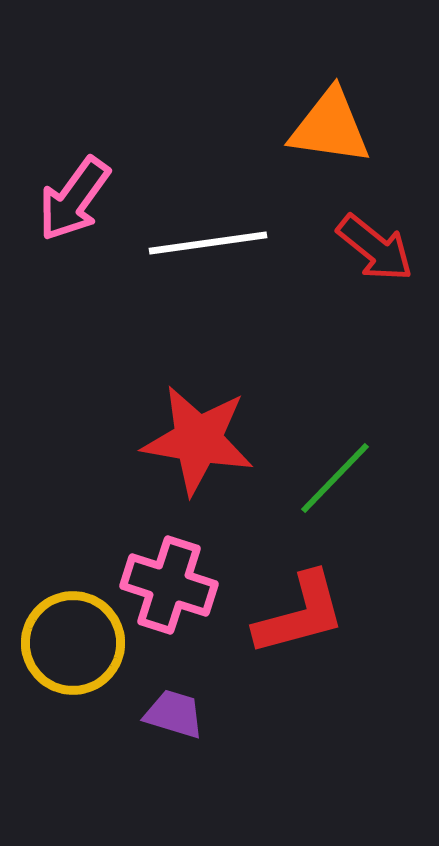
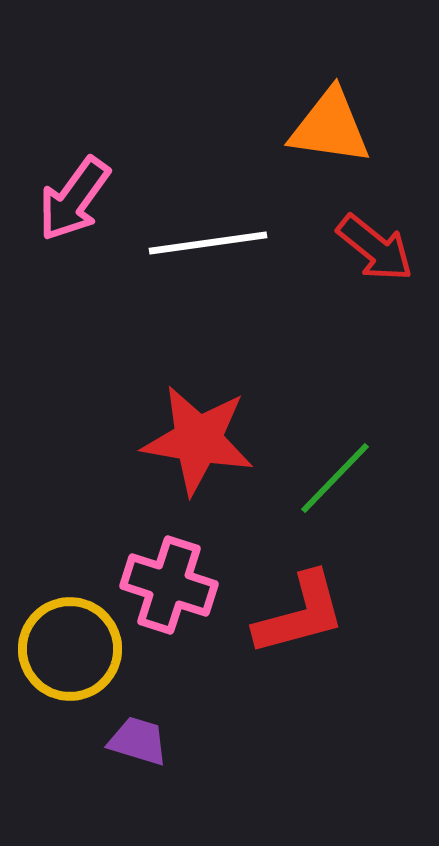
yellow circle: moved 3 px left, 6 px down
purple trapezoid: moved 36 px left, 27 px down
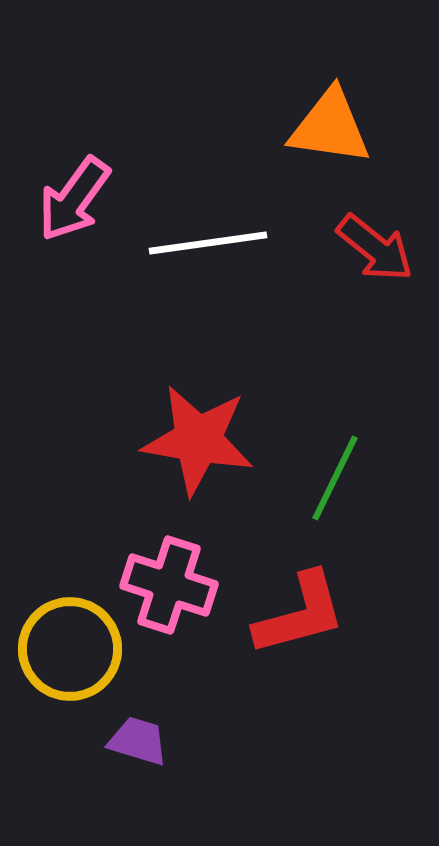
green line: rotated 18 degrees counterclockwise
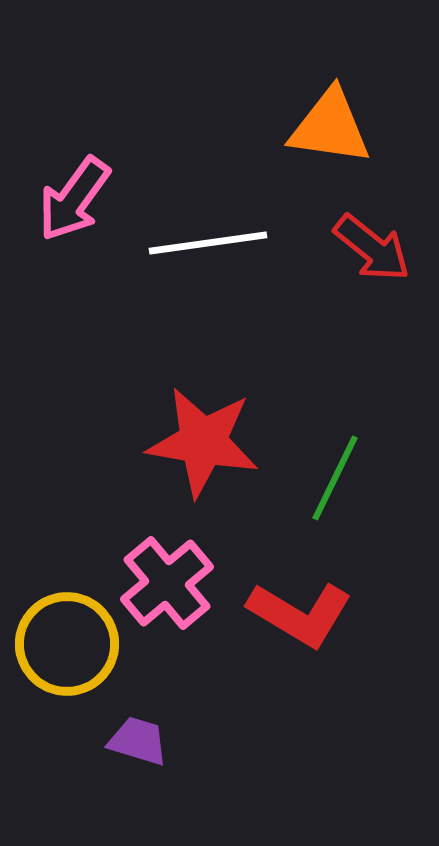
red arrow: moved 3 px left
red star: moved 5 px right, 2 px down
pink cross: moved 2 px left, 2 px up; rotated 32 degrees clockwise
red L-shape: rotated 46 degrees clockwise
yellow circle: moved 3 px left, 5 px up
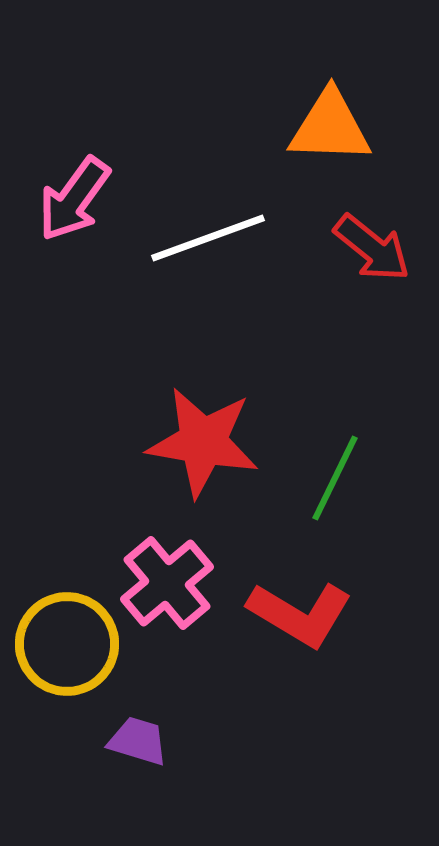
orange triangle: rotated 6 degrees counterclockwise
white line: moved 5 px up; rotated 12 degrees counterclockwise
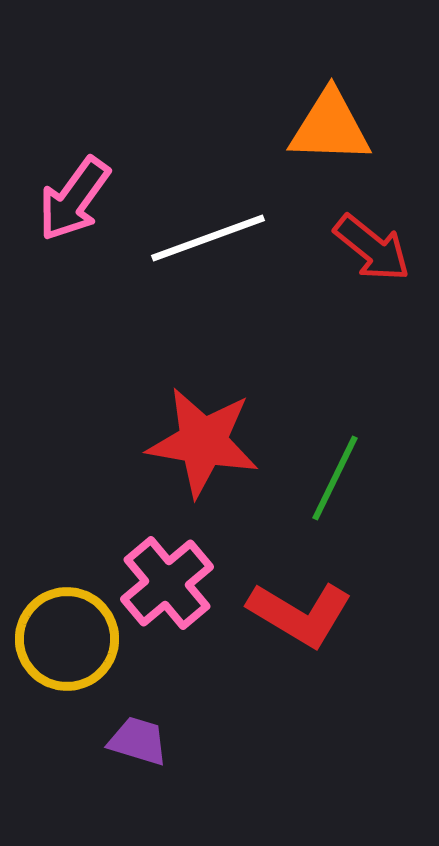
yellow circle: moved 5 px up
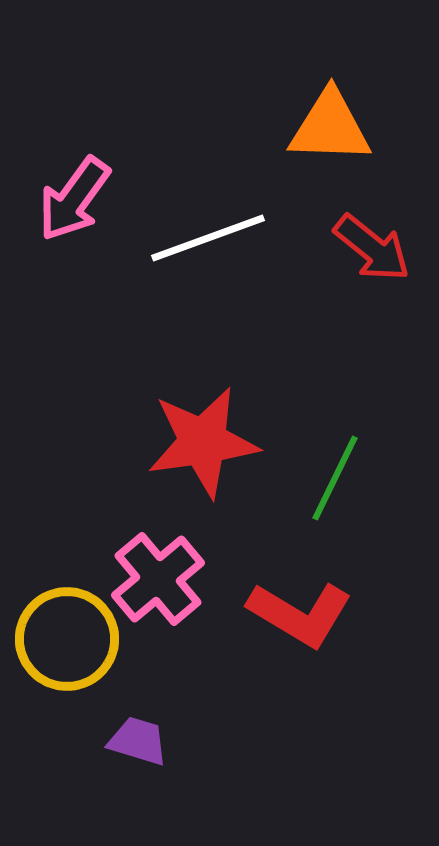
red star: rotated 18 degrees counterclockwise
pink cross: moved 9 px left, 4 px up
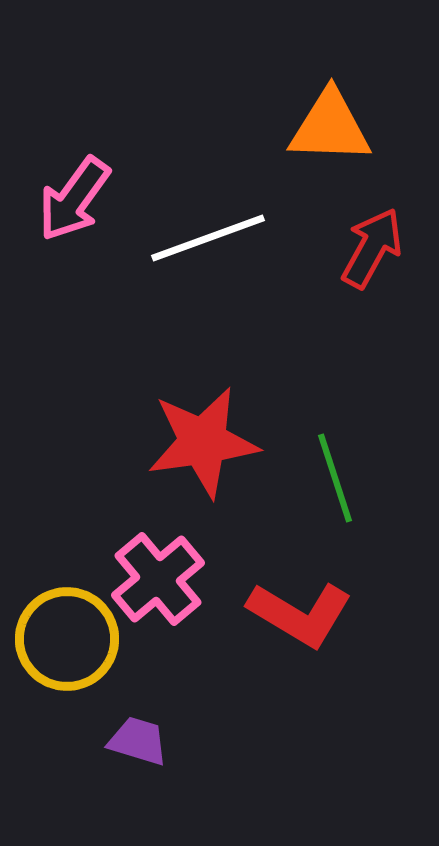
red arrow: rotated 100 degrees counterclockwise
green line: rotated 44 degrees counterclockwise
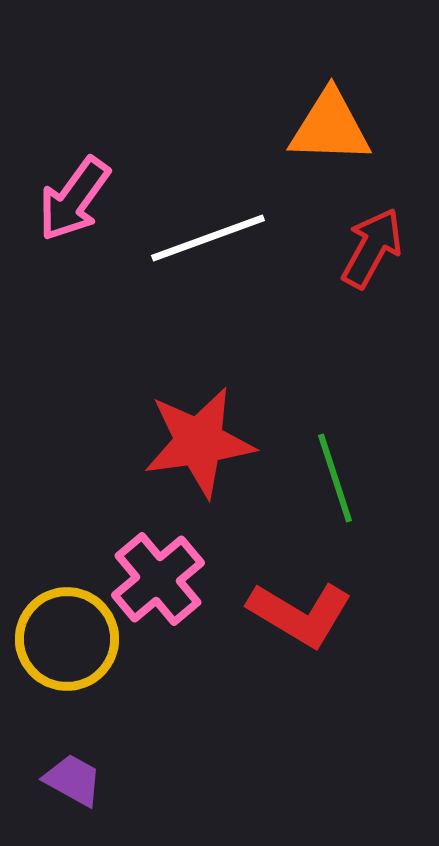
red star: moved 4 px left
purple trapezoid: moved 65 px left, 39 px down; rotated 12 degrees clockwise
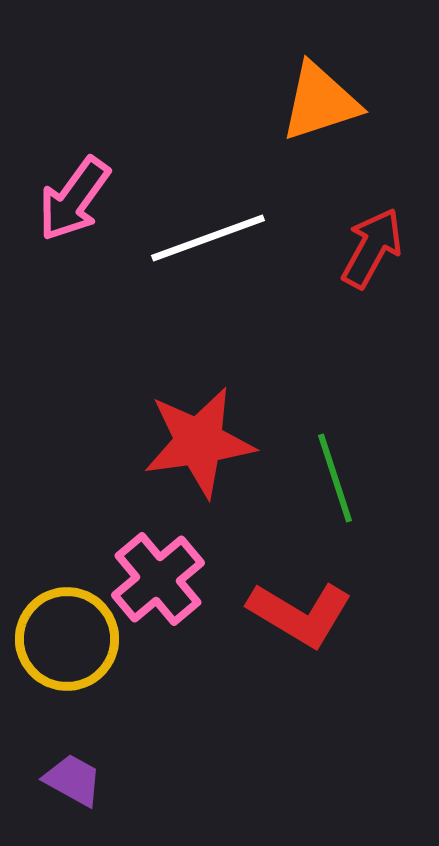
orange triangle: moved 10 px left, 25 px up; rotated 20 degrees counterclockwise
